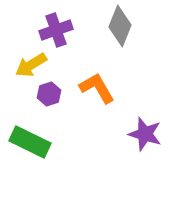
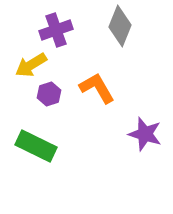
green rectangle: moved 6 px right, 4 px down
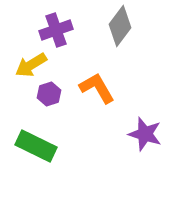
gray diamond: rotated 15 degrees clockwise
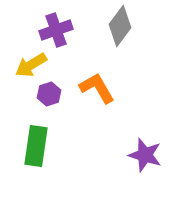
purple star: moved 21 px down
green rectangle: rotated 72 degrees clockwise
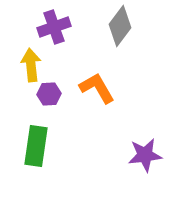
purple cross: moved 2 px left, 3 px up
yellow arrow: rotated 116 degrees clockwise
purple hexagon: rotated 15 degrees clockwise
purple star: rotated 24 degrees counterclockwise
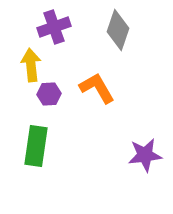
gray diamond: moved 2 px left, 4 px down; rotated 18 degrees counterclockwise
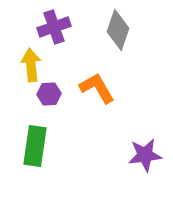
green rectangle: moved 1 px left
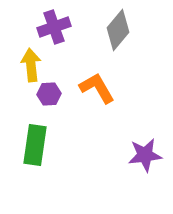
gray diamond: rotated 21 degrees clockwise
green rectangle: moved 1 px up
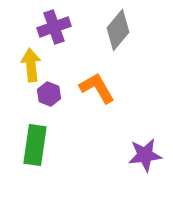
purple hexagon: rotated 25 degrees clockwise
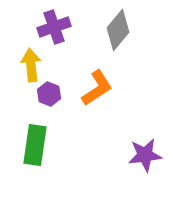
orange L-shape: rotated 87 degrees clockwise
